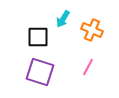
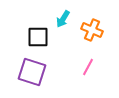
purple square: moved 8 px left
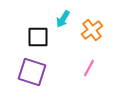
orange cross: rotated 30 degrees clockwise
pink line: moved 1 px right, 1 px down
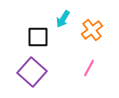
purple square: rotated 24 degrees clockwise
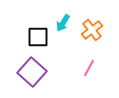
cyan arrow: moved 4 px down
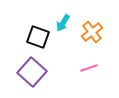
orange cross: moved 2 px down
black square: rotated 20 degrees clockwise
pink line: rotated 42 degrees clockwise
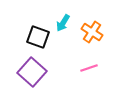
orange cross: rotated 20 degrees counterclockwise
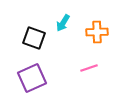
orange cross: moved 5 px right; rotated 35 degrees counterclockwise
black square: moved 4 px left, 1 px down
purple square: moved 6 px down; rotated 24 degrees clockwise
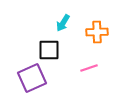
black square: moved 15 px right, 12 px down; rotated 20 degrees counterclockwise
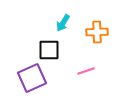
pink line: moved 3 px left, 3 px down
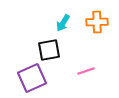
orange cross: moved 10 px up
black square: rotated 10 degrees counterclockwise
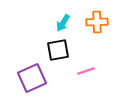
black square: moved 9 px right
